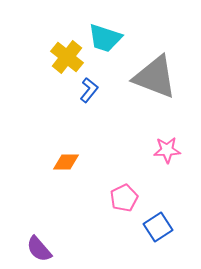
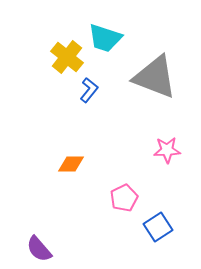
orange diamond: moved 5 px right, 2 px down
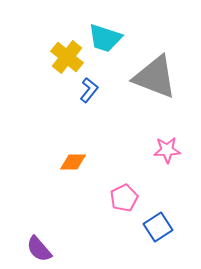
orange diamond: moved 2 px right, 2 px up
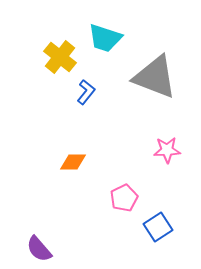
yellow cross: moved 7 px left
blue L-shape: moved 3 px left, 2 px down
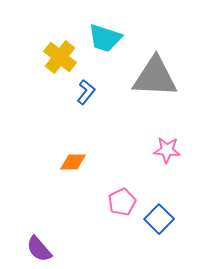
gray triangle: rotated 18 degrees counterclockwise
pink star: rotated 8 degrees clockwise
pink pentagon: moved 2 px left, 4 px down
blue square: moved 1 px right, 8 px up; rotated 12 degrees counterclockwise
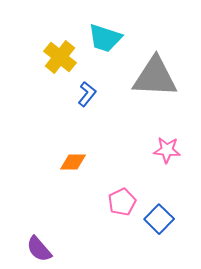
blue L-shape: moved 1 px right, 2 px down
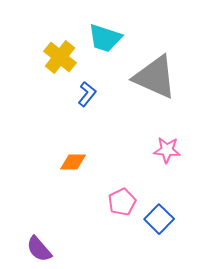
gray triangle: rotated 21 degrees clockwise
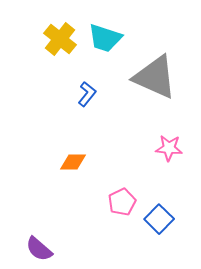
yellow cross: moved 18 px up
pink star: moved 2 px right, 2 px up
purple semicircle: rotated 8 degrees counterclockwise
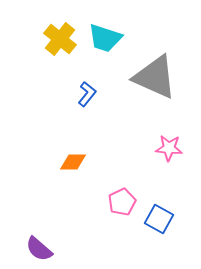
blue square: rotated 16 degrees counterclockwise
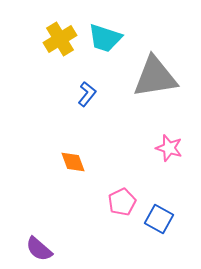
yellow cross: rotated 20 degrees clockwise
gray triangle: rotated 33 degrees counterclockwise
pink star: rotated 12 degrees clockwise
orange diamond: rotated 68 degrees clockwise
